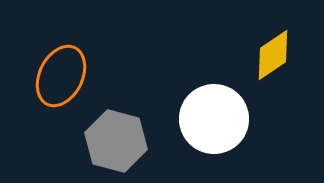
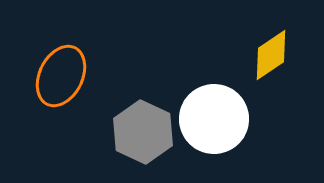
yellow diamond: moved 2 px left
gray hexagon: moved 27 px right, 9 px up; rotated 10 degrees clockwise
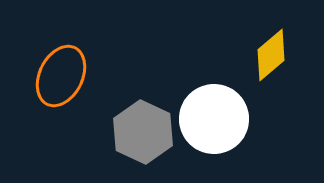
yellow diamond: rotated 6 degrees counterclockwise
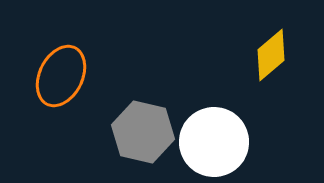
white circle: moved 23 px down
gray hexagon: rotated 12 degrees counterclockwise
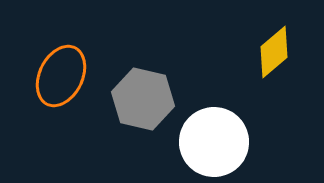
yellow diamond: moved 3 px right, 3 px up
gray hexagon: moved 33 px up
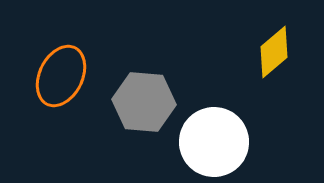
gray hexagon: moved 1 px right, 3 px down; rotated 8 degrees counterclockwise
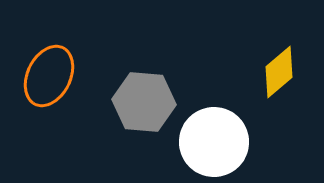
yellow diamond: moved 5 px right, 20 px down
orange ellipse: moved 12 px left
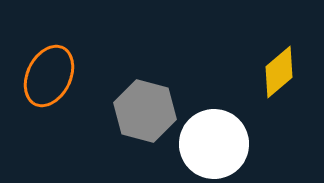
gray hexagon: moved 1 px right, 9 px down; rotated 10 degrees clockwise
white circle: moved 2 px down
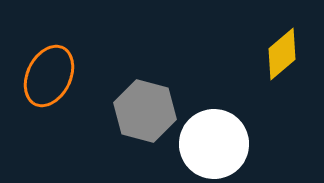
yellow diamond: moved 3 px right, 18 px up
